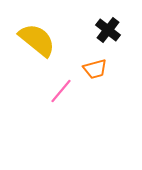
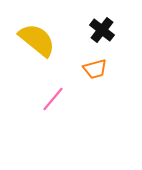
black cross: moved 6 px left
pink line: moved 8 px left, 8 px down
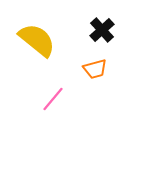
black cross: rotated 10 degrees clockwise
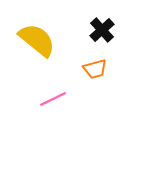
pink line: rotated 24 degrees clockwise
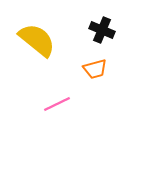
black cross: rotated 25 degrees counterclockwise
pink line: moved 4 px right, 5 px down
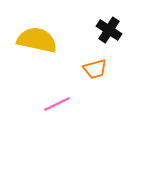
black cross: moved 7 px right; rotated 10 degrees clockwise
yellow semicircle: rotated 27 degrees counterclockwise
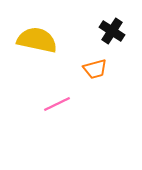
black cross: moved 3 px right, 1 px down
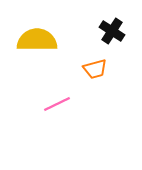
yellow semicircle: rotated 12 degrees counterclockwise
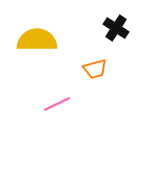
black cross: moved 4 px right, 3 px up
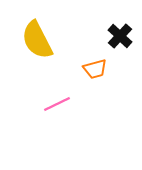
black cross: moved 4 px right, 8 px down; rotated 10 degrees clockwise
yellow semicircle: rotated 117 degrees counterclockwise
